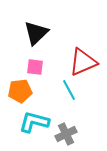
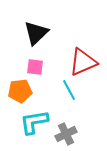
cyan L-shape: rotated 24 degrees counterclockwise
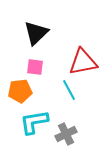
red triangle: rotated 12 degrees clockwise
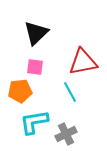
cyan line: moved 1 px right, 2 px down
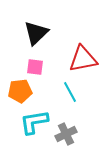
red triangle: moved 3 px up
